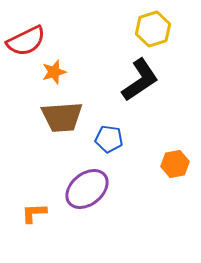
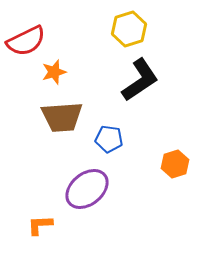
yellow hexagon: moved 24 px left
orange hexagon: rotated 8 degrees counterclockwise
orange L-shape: moved 6 px right, 12 px down
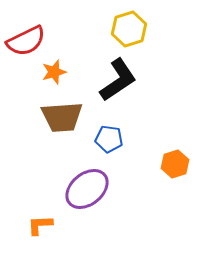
black L-shape: moved 22 px left
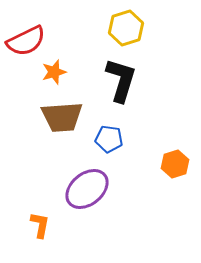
yellow hexagon: moved 3 px left, 1 px up
black L-shape: moved 3 px right; rotated 39 degrees counterclockwise
orange L-shape: rotated 104 degrees clockwise
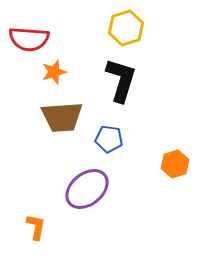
red semicircle: moved 3 px right, 2 px up; rotated 30 degrees clockwise
orange L-shape: moved 4 px left, 2 px down
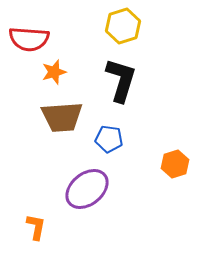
yellow hexagon: moved 3 px left, 2 px up
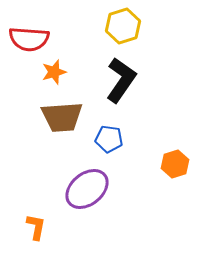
black L-shape: rotated 18 degrees clockwise
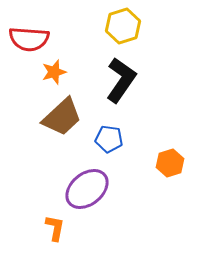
brown trapezoid: rotated 39 degrees counterclockwise
orange hexagon: moved 5 px left, 1 px up
orange L-shape: moved 19 px right, 1 px down
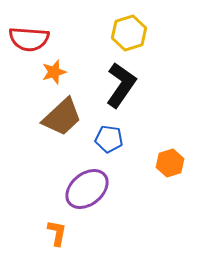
yellow hexagon: moved 6 px right, 7 px down
black L-shape: moved 5 px down
orange L-shape: moved 2 px right, 5 px down
